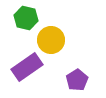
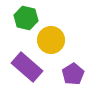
purple rectangle: rotated 76 degrees clockwise
purple pentagon: moved 4 px left, 6 px up
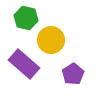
purple rectangle: moved 3 px left, 3 px up
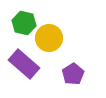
green hexagon: moved 2 px left, 5 px down
yellow circle: moved 2 px left, 2 px up
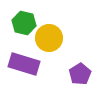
purple rectangle: rotated 24 degrees counterclockwise
purple pentagon: moved 7 px right
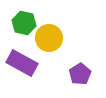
purple rectangle: moved 2 px left, 1 px up; rotated 12 degrees clockwise
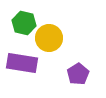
purple rectangle: rotated 20 degrees counterclockwise
purple pentagon: moved 2 px left
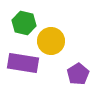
yellow circle: moved 2 px right, 3 px down
purple rectangle: moved 1 px right
